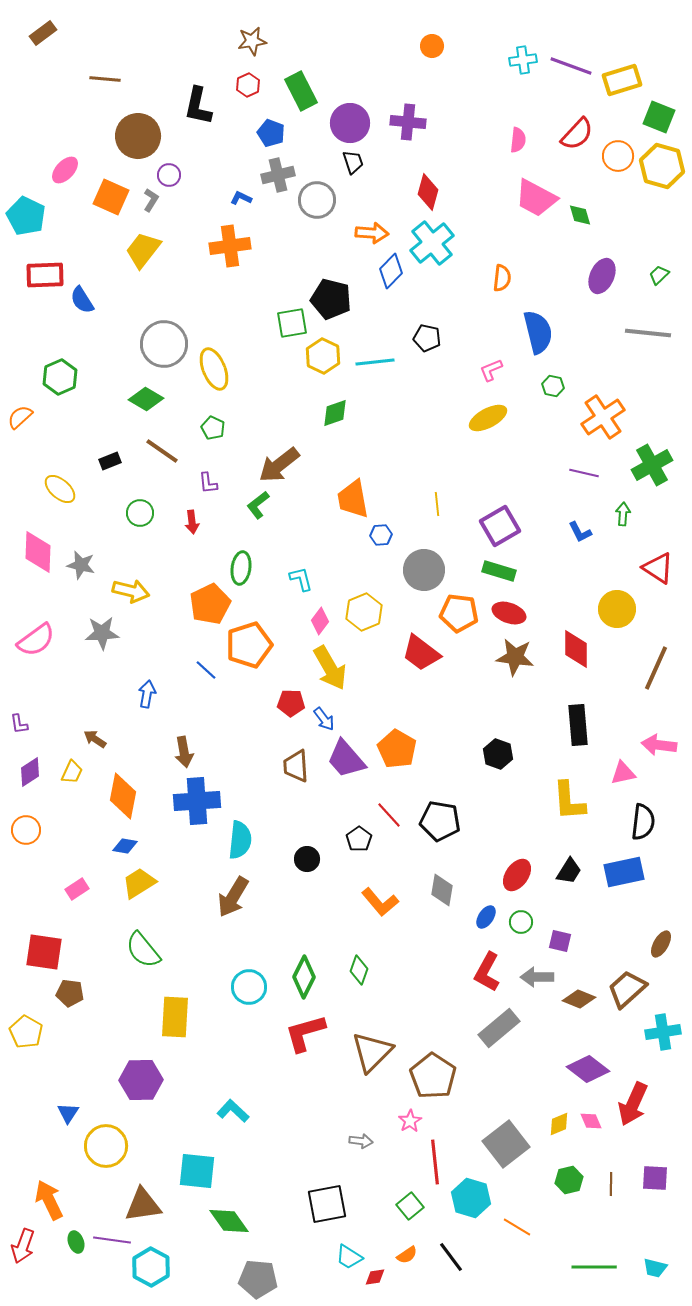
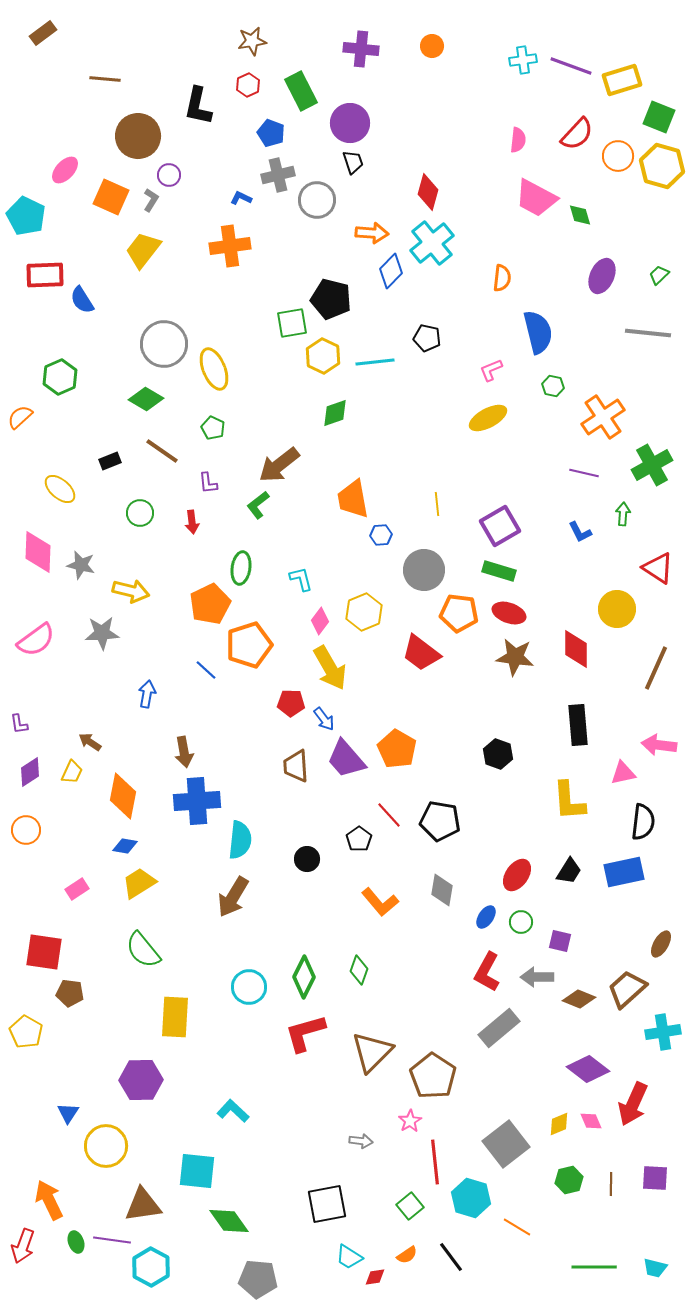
purple cross at (408, 122): moved 47 px left, 73 px up
brown arrow at (95, 739): moved 5 px left, 3 px down
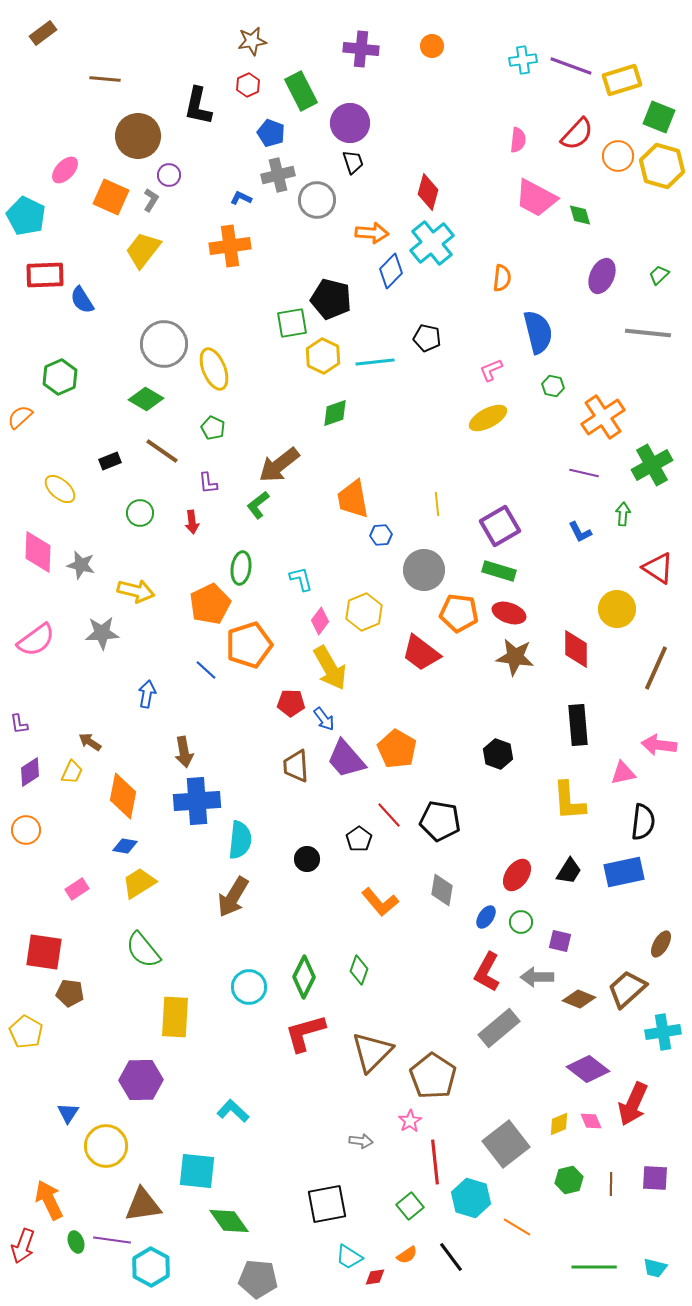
yellow arrow at (131, 591): moved 5 px right
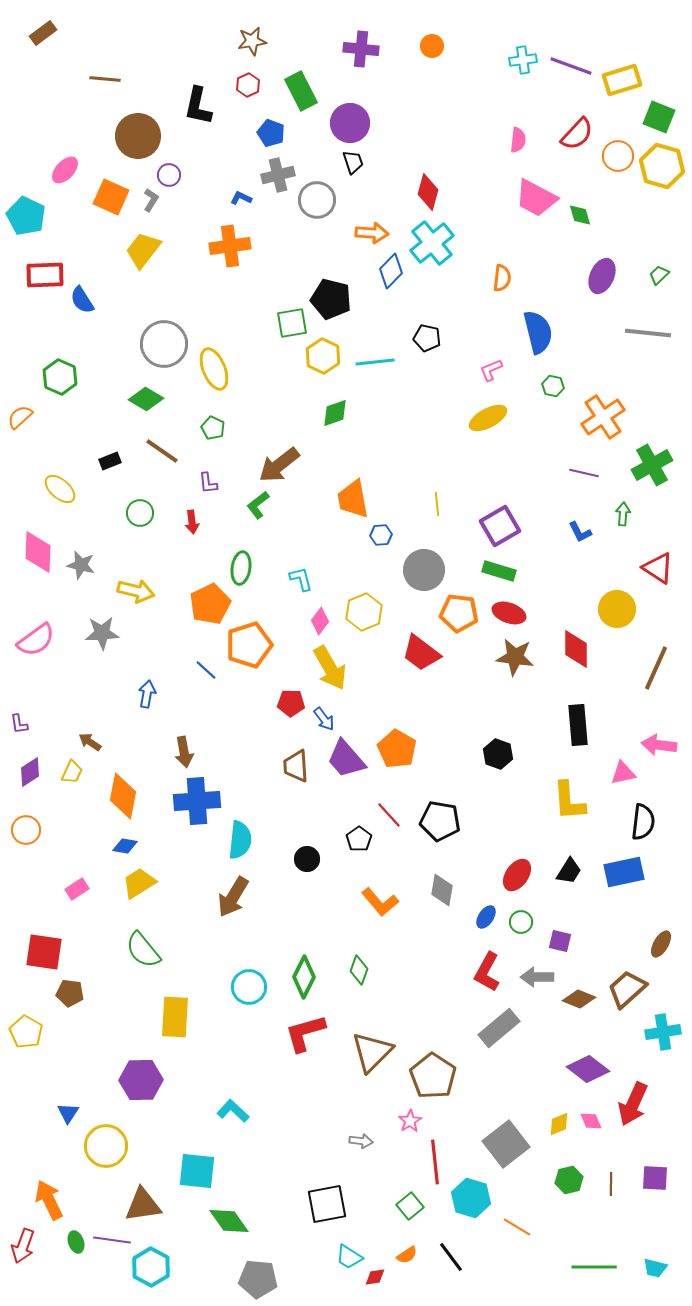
green hexagon at (60, 377): rotated 12 degrees counterclockwise
